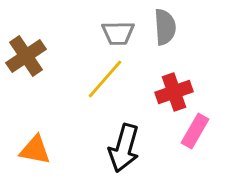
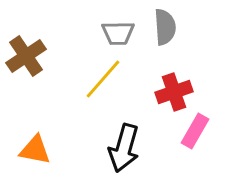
yellow line: moved 2 px left
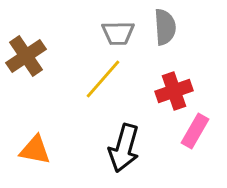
red cross: moved 1 px up
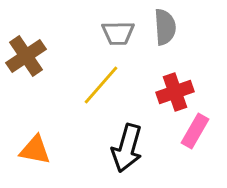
yellow line: moved 2 px left, 6 px down
red cross: moved 1 px right, 1 px down
black arrow: moved 3 px right
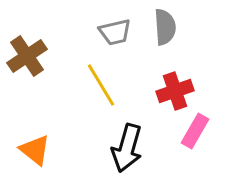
gray trapezoid: moved 3 px left, 1 px up; rotated 12 degrees counterclockwise
brown cross: moved 1 px right
yellow line: rotated 72 degrees counterclockwise
red cross: moved 1 px up
orange triangle: rotated 28 degrees clockwise
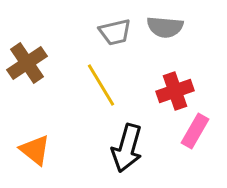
gray semicircle: rotated 99 degrees clockwise
brown cross: moved 7 px down
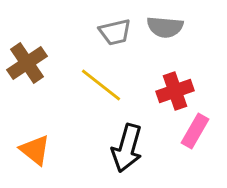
yellow line: rotated 21 degrees counterclockwise
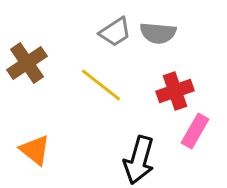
gray semicircle: moved 7 px left, 6 px down
gray trapezoid: rotated 20 degrees counterclockwise
black arrow: moved 12 px right, 12 px down
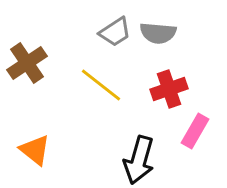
red cross: moved 6 px left, 2 px up
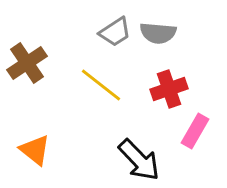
black arrow: rotated 60 degrees counterclockwise
